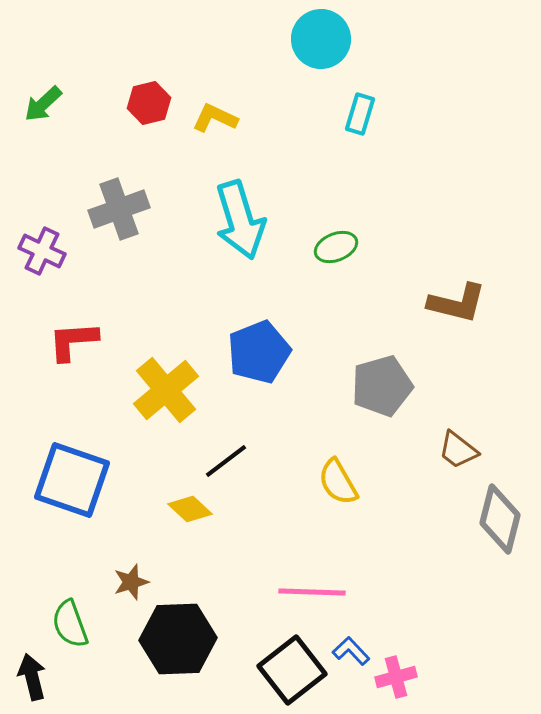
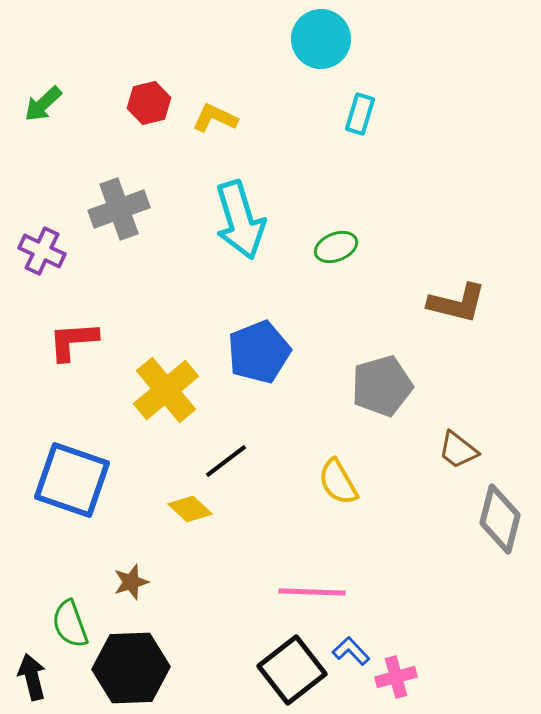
black hexagon: moved 47 px left, 29 px down
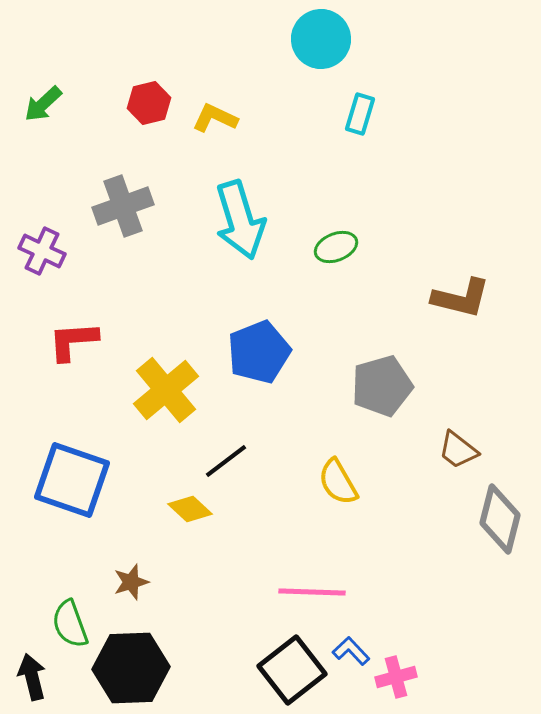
gray cross: moved 4 px right, 3 px up
brown L-shape: moved 4 px right, 5 px up
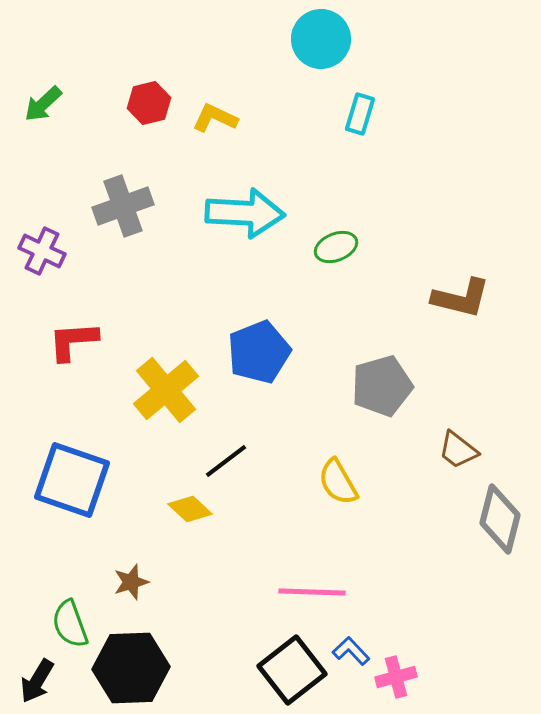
cyan arrow: moved 5 px right, 7 px up; rotated 70 degrees counterclockwise
black arrow: moved 5 px right, 4 px down; rotated 135 degrees counterclockwise
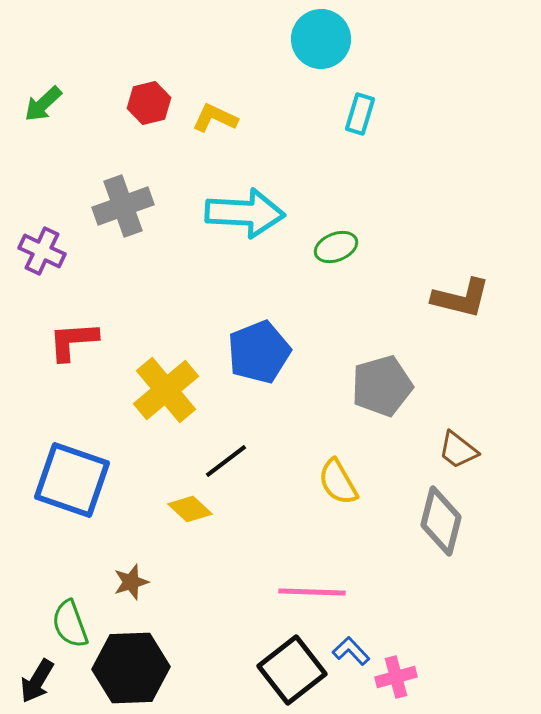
gray diamond: moved 59 px left, 2 px down
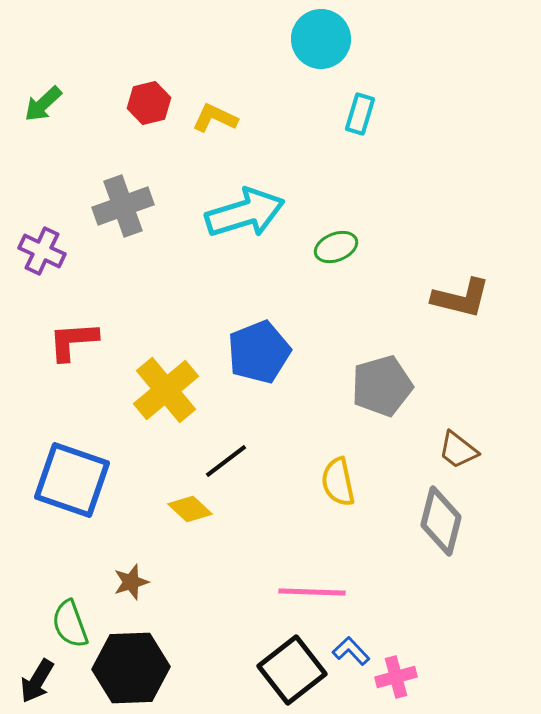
cyan arrow: rotated 20 degrees counterclockwise
yellow semicircle: rotated 18 degrees clockwise
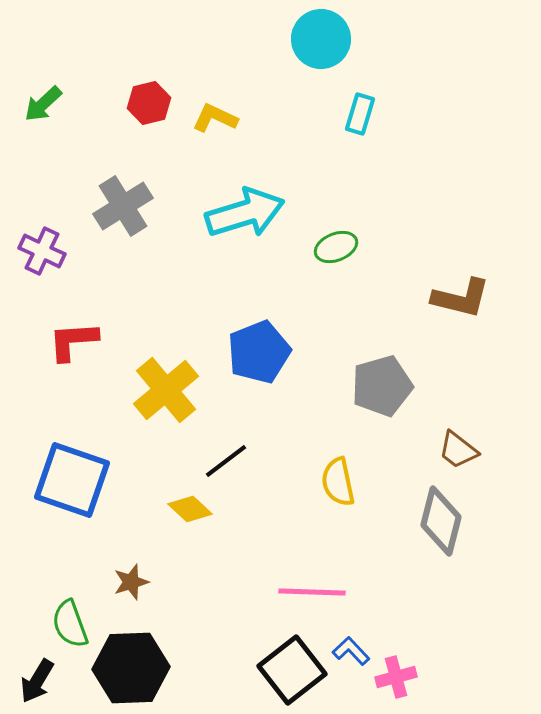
gray cross: rotated 12 degrees counterclockwise
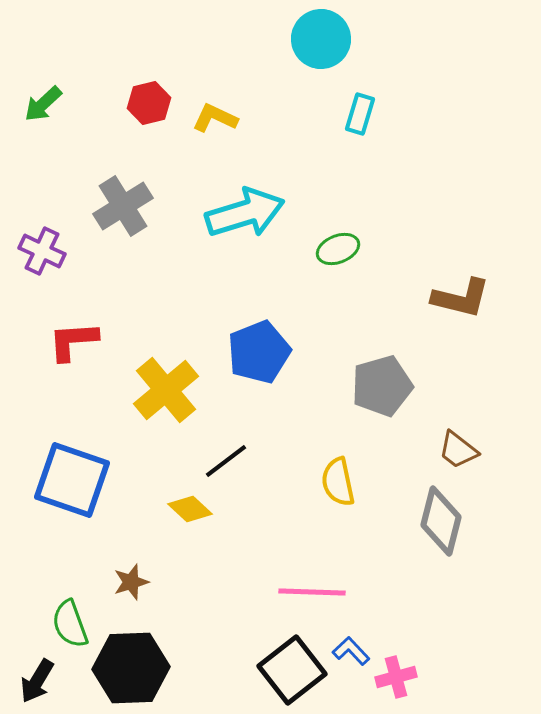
green ellipse: moved 2 px right, 2 px down
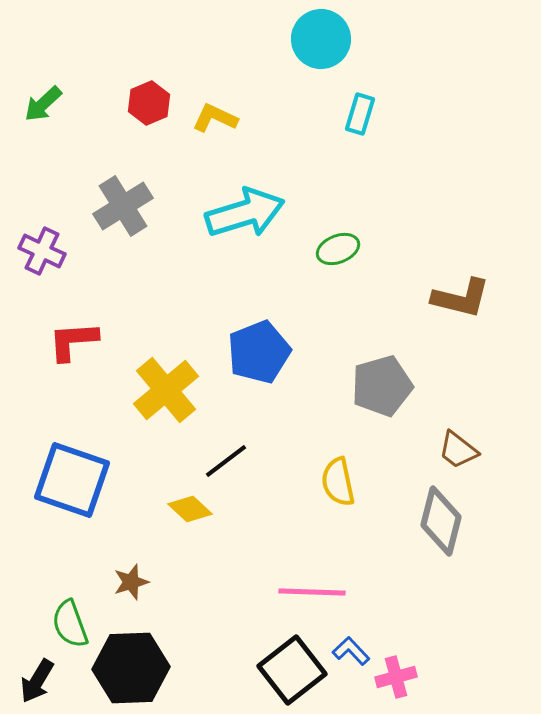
red hexagon: rotated 9 degrees counterclockwise
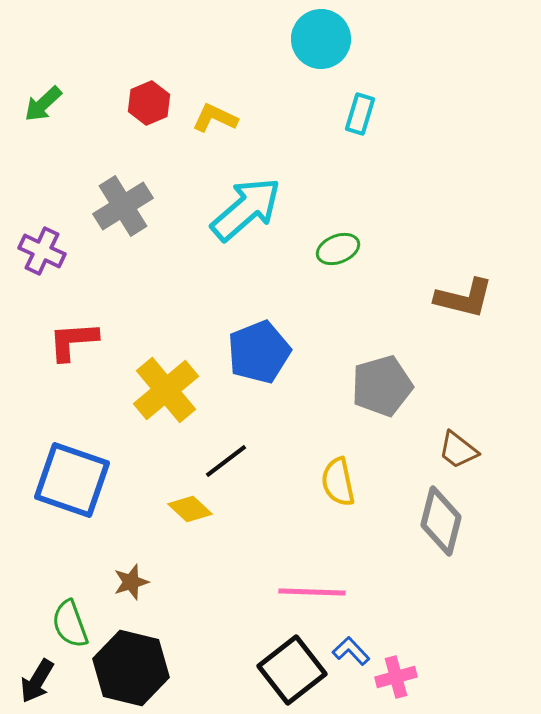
cyan arrow: moved 1 px right, 4 px up; rotated 24 degrees counterclockwise
brown L-shape: moved 3 px right
black hexagon: rotated 16 degrees clockwise
